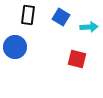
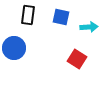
blue square: rotated 18 degrees counterclockwise
blue circle: moved 1 px left, 1 px down
red square: rotated 18 degrees clockwise
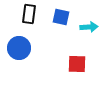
black rectangle: moved 1 px right, 1 px up
blue circle: moved 5 px right
red square: moved 5 px down; rotated 30 degrees counterclockwise
